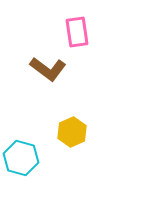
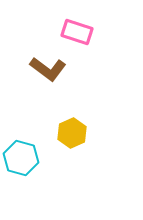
pink rectangle: rotated 64 degrees counterclockwise
yellow hexagon: moved 1 px down
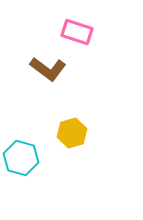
yellow hexagon: rotated 8 degrees clockwise
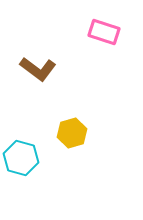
pink rectangle: moved 27 px right
brown L-shape: moved 10 px left
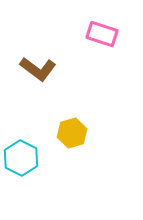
pink rectangle: moved 2 px left, 2 px down
cyan hexagon: rotated 12 degrees clockwise
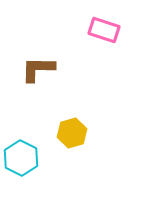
pink rectangle: moved 2 px right, 4 px up
brown L-shape: rotated 144 degrees clockwise
